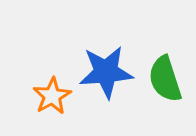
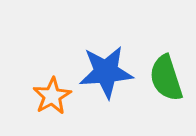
green semicircle: moved 1 px right, 1 px up
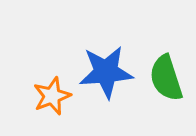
orange star: rotated 9 degrees clockwise
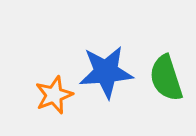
orange star: moved 2 px right, 1 px up
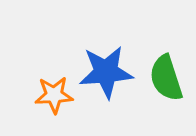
orange star: rotated 18 degrees clockwise
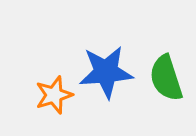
orange star: rotated 15 degrees counterclockwise
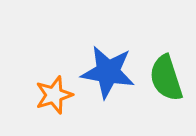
blue star: moved 2 px right; rotated 14 degrees clockwise
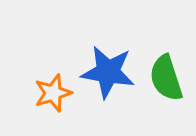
orange star: moved 1 px left, 2 px up
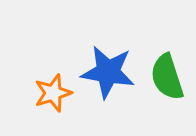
green semicircle: moved 1 px right, 1 px up
